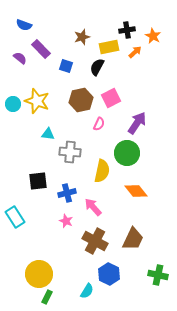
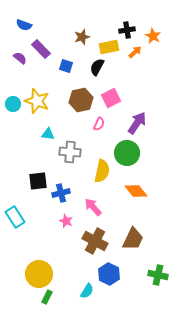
blue cross: moved 6 px left
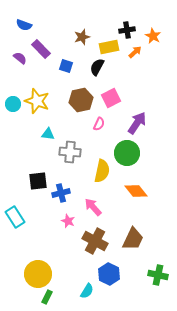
pink star: moved 2 px right
yellow circle: moved 1 px left
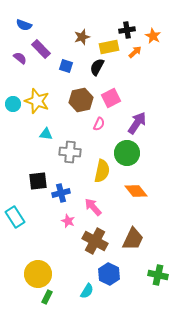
cyan triangle: moved 2 px left
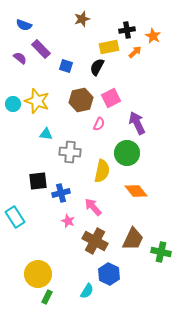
brown star: moved 18 px up
purple arrow: rotated 60 degrees counterclockwise
green cross: moved 3 px right, 23 px up
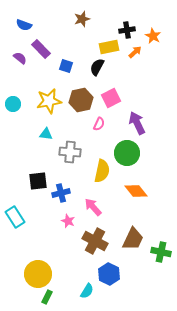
yellow star: moved 12 px right; rotated 30 degrees counterclockwise
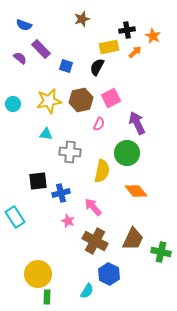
green rectangle: rotated 24 degrees counterclockwise
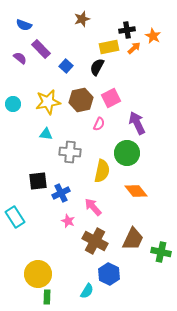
orange arrow: moved 1 px left, 4 px up
blue square: rotated 24 degrees clockwise
yellow star: moved 1 px left, 1 px down
blue cross: rotated 12 degrees counterclockwise
